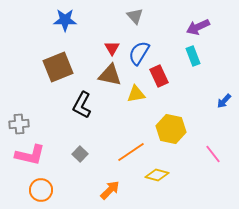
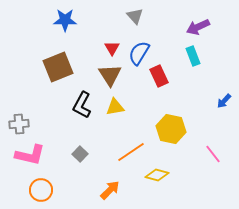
brown triangle: rotated 45 degrees clockwise
yellow triangle: moved 21 px left, 13 px down
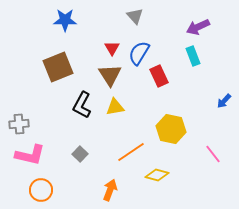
orange arrow: rotated 25 degrees counterclockwise
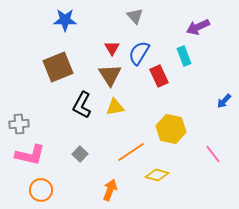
cyan rectangle: moved 9 px left
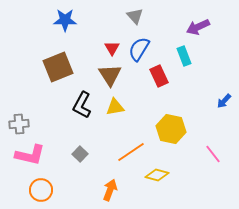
blue semicircle: moved 4 px up
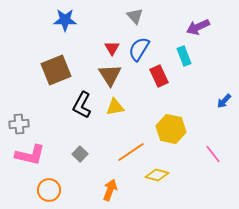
brown square: moved 2 px left, 3 px down
orange circle: moved 8 px right
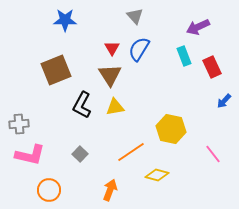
red rectangle: moved 53 px right, 9 px up
